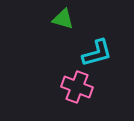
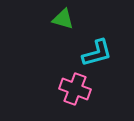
pink cross: moved 2 px left, 2 px down
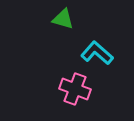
cyan L-shape: rotated 124 degrees counterclockwise
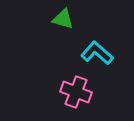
pink cross: moved 1 px right, 3 px down
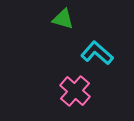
pink cross: moved 1 px left, 1 px up; rotated 20 degrees clockwise
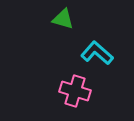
pink cross: rotated 24 degrees counterclockwise
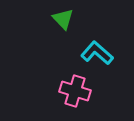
green triangle: rotated 30 degrees clockwise
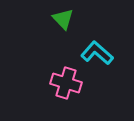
pink cross: moved 9 px left, 8 px up
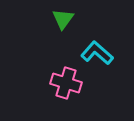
green triangle: rotated 20 degrees clockwise
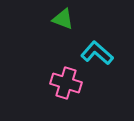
green triangle: rotated 45 degrees counterclockwise
